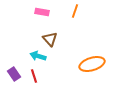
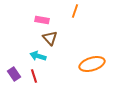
pink rectangle: moved 8 px down
brown triangle: moved 1 px up
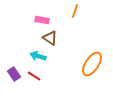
brown triangle: rotated 14 degrees counterclockwise
orange ellipse: rotated 40 degrees counterclockwise
red line: rotated 40 degrees counterclockwise
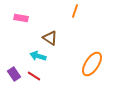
pink rectangle: moved 21 px left, 2 px up
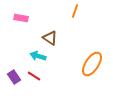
purple rectangle: moved 3 px down
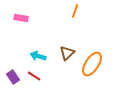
brown triangle: moved 17 px right, 15 px down; rotated 42 degrees clockwise
purple rectangle: moved 1 px left
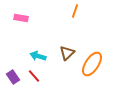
red line: rotated 16 degrees clockwise
